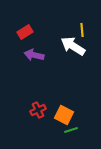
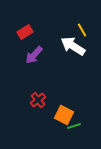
yellow line: rotated 24 degrees counterclockwise
purple arrow: rotated 60 degrees counterclockwise
red cross: moved 10 px up; rotated 14 degrees counterclockwise
green line: moved 3 px right, 4 px up
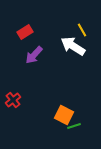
red cross: moved 25 px left
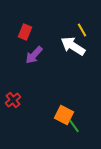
red rectangle: rotated 35 degrees counterclockwise
green line: rotated 72 degrees clockwise
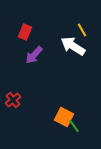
orange square: moved 2 px down
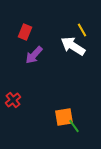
orange square: rotated 36 degrees counterclockwise
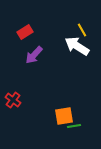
red rectangle: rotated 35 degrees clockwise
white arrow: moved 4 px right
red cross: rotated 14 degrees counterclockwise
orange square: moved 1 px up
green line: rotated 64 degrees counterclockwise
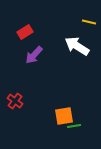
yellow line: moved 7 px right, 8 px up; rotated 48 degrees counterclockwise
red cross: moved 2 px right, 1 px down
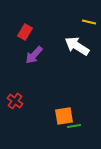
red rectangle: rotated 28 degrees counterclockwise
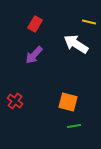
red rectangle: moved 10 px right, 8 px up
white arrow: moved 1 px left, 2 px up
orange square: moved 4 px right, 14 px up; rotated 24 degrees clockwise
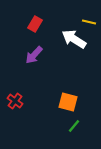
white arrow: moved 2 px left, 5 px up
green line: rotated 40 degrees counterclockwise
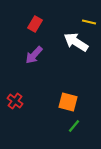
white arrow: moved 2 px right, 3 px down
